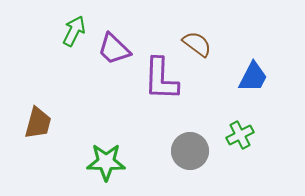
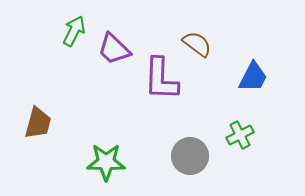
gray circle: moved 5 px down
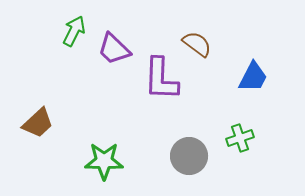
brown trapezoid: rotated 32 degrees clockwise
green cross: moved 3 px down; rotated 8 degrees clockwise
gray circle: moved 1 px left
green star: moved 2 px left, 1 px up
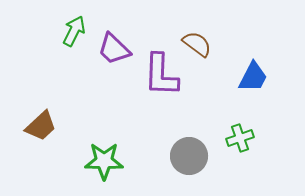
purple L-shape: moved 4 px up
brown trapezoid: moved 3 px right, 3 px down
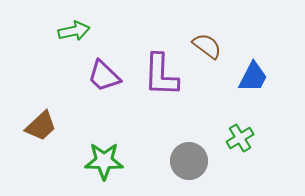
green arrow: rotated 52 degrees clockwise
brown semicircle: moved 10 px right, 2 px down
purple trapezoid: moved 10 px left, 27 px down
green cross: rotated 12 degrees counterclockwise
gray circle: moved 5 px down
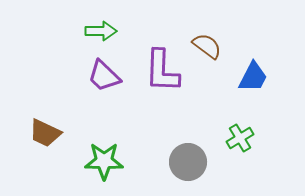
green arrow: moved 27 px right; rotated 12 degrees clockwise
purple L-shape: moved 1 px right, 4 px up
brown trapezoid: moved 4 px right, 7 px down; rotated 68 degrees clockwise
gray circle: moved 1 px left, 1 px down
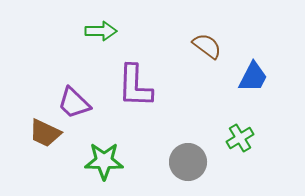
purple L-shape: moved 27 px left, 15 px down
purple trapezoid: moved 30 px left, 27 px down
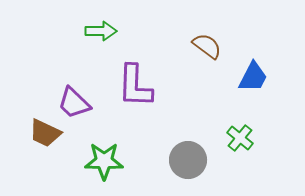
green cross: rotated 20 degrees counterclockwise
gray circle: moved 2 px up
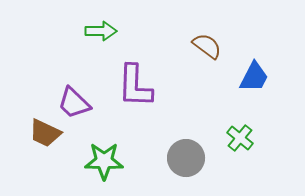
blue trapezoid: moved 1 px right
gray circle: moved 2 px left, 2 px up
